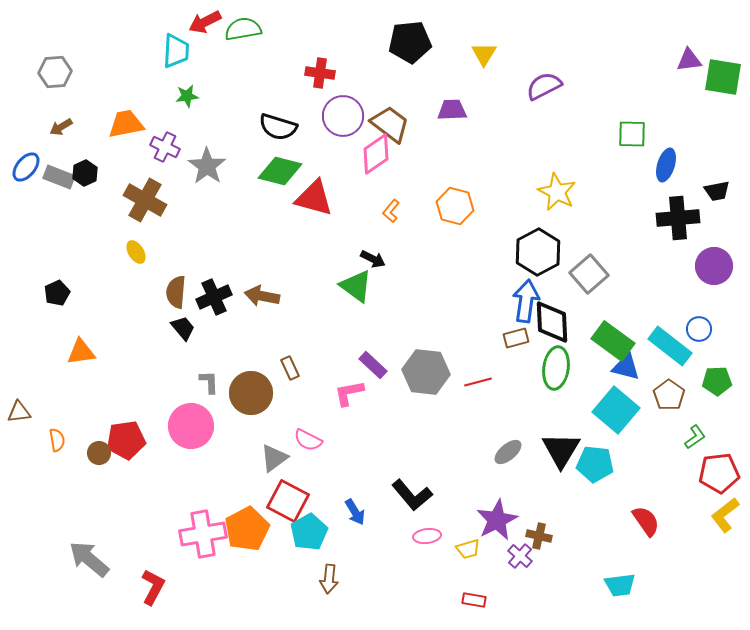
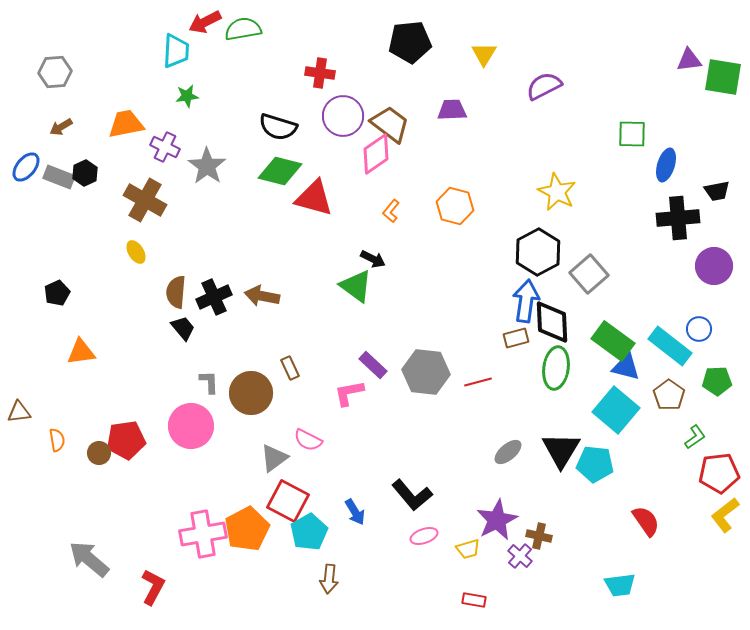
pink ellipse at (427, 536): moved 3 px left; rotated 12 degrees counterclockwise
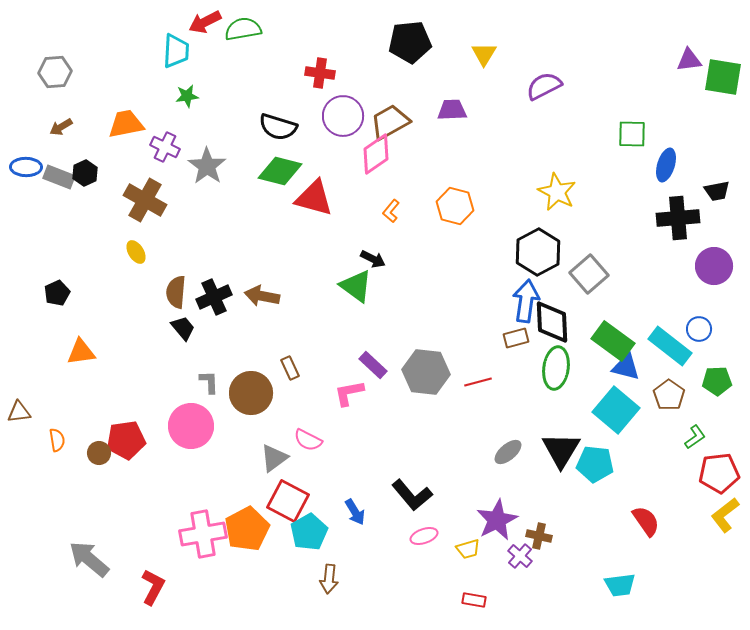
brown trapezoid at (390, 124): moved 2 px up; rotated 66 degrees counterclockwise
blue ellipse at (26, 167): rotated 52 degrees clockwise
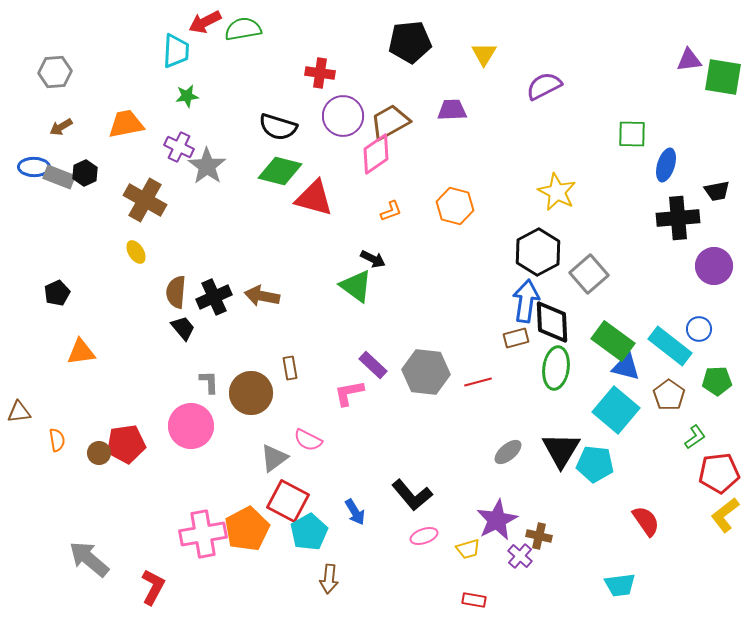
purple cross at (165, 147): moved 14 px right
blue ellipse at (26, 167): moved 8 px right
orange L-shape at (391, 211): rotated 150 degrees counterclockwise
brown rectangle at (290, 368): rotated 15 degrees clockwise
red pentagon at (126, 440): moved 4 px down
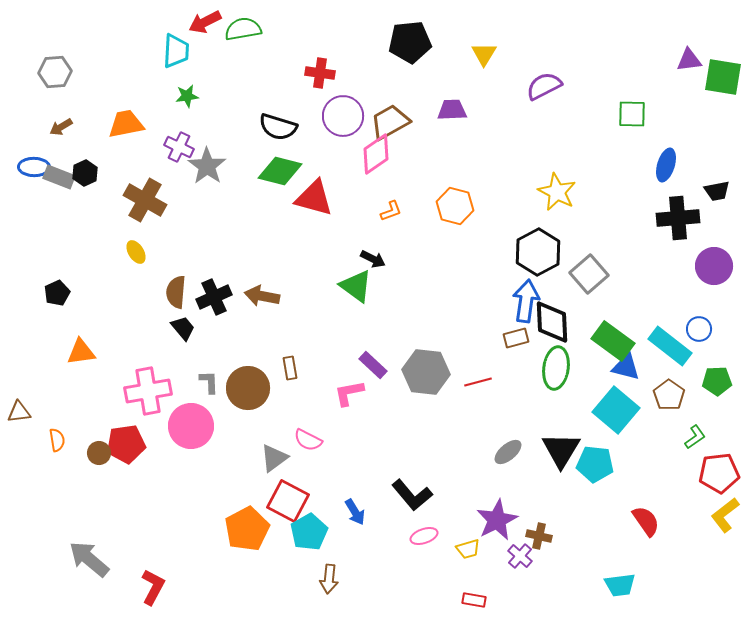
green square at (632, 134): moved 20 px up
brown circle at (251, 393): moved 3 px left, 5 px up
pink cross at (203, 534): moved 55 px left, 143 px up
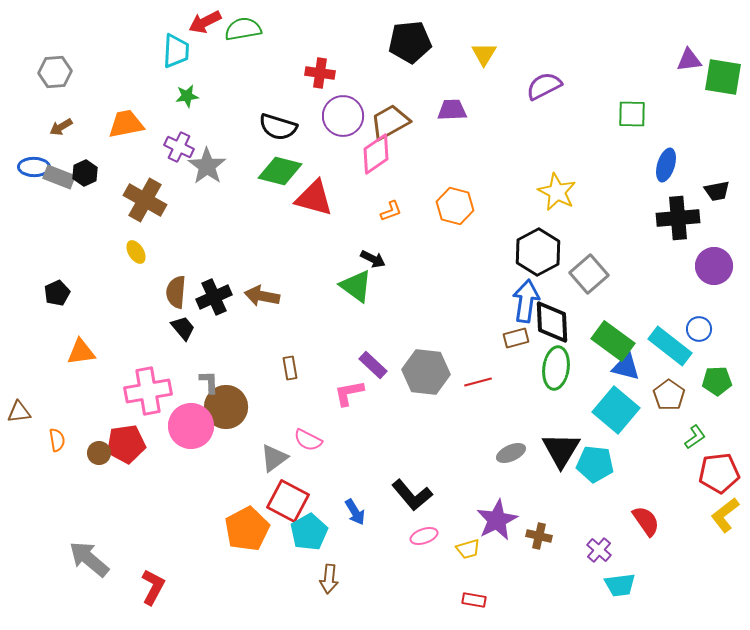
brown circle at (248, 388): moved 22 px left, 19 px down
gray ellipse at (508, 452): moved 3 px right, 1 px down; rotated 16 degrees clockwise
purple cross at (520, 556): moved 79 px right, 6 px up
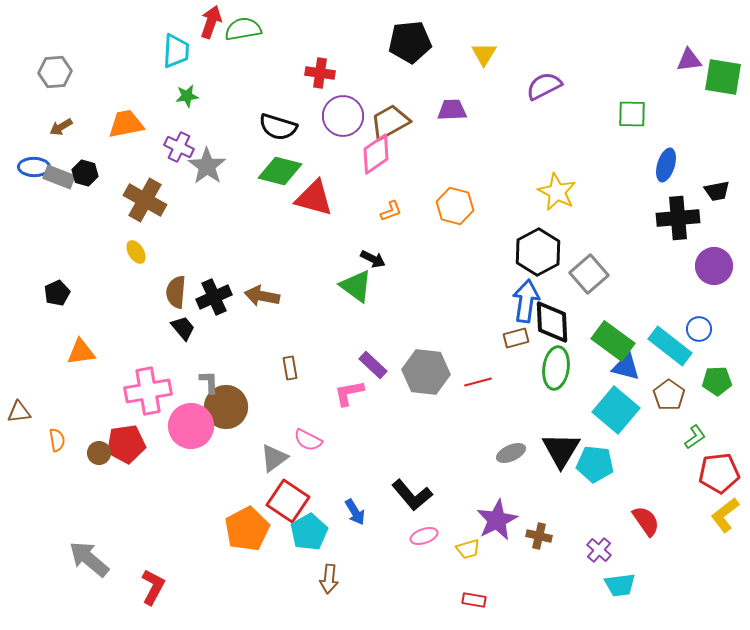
red arrow at (205, 22): moved 6 px right; rotated 136 degrees clockwise
black hexagon at (85, 173): rotated 20 degrees counterclockwise
red square at (288, 501): rotated 6 degrees clockwise
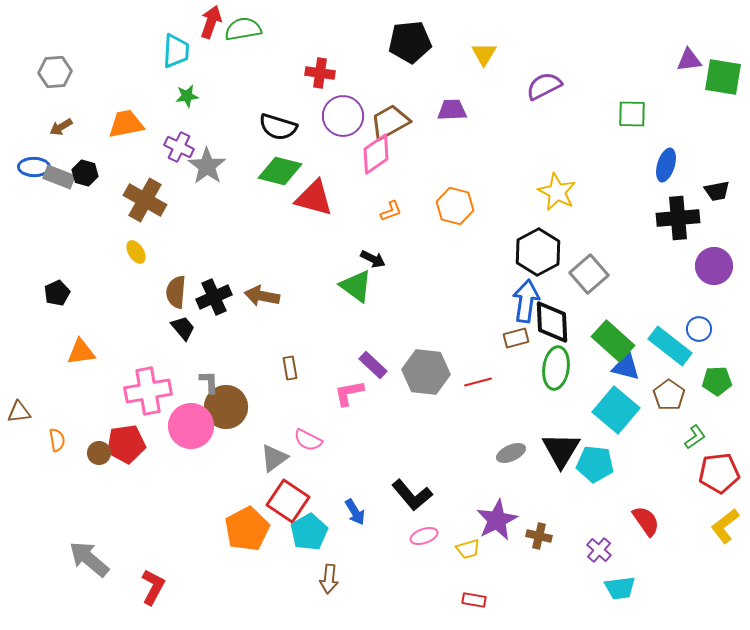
green rectangle at (613, 341): rotated 6 degrees clockwise
yellow L-shape at (725, 515): moved 11 px down
cyan trapezoid at (620, 585): moved 3 px down
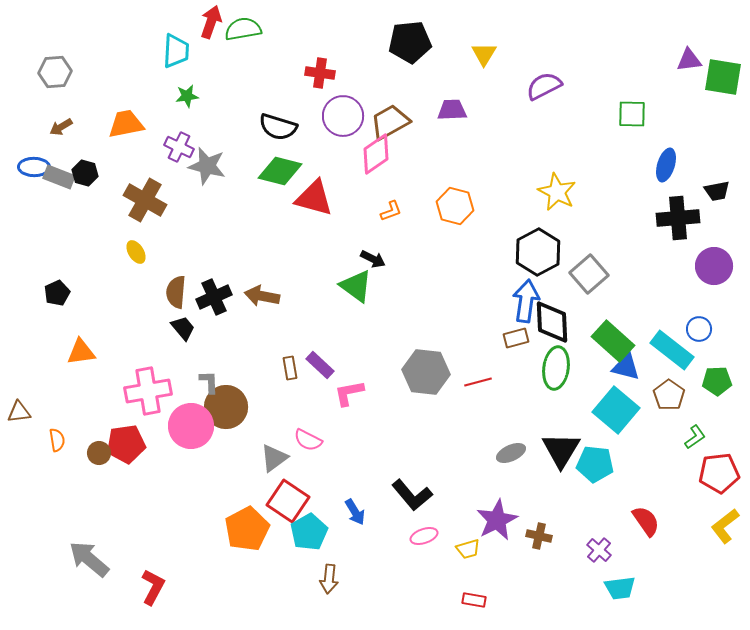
gray star at (207, 166): rotated 21 degrees counterclockwise
cyan rectangle at (670, 346): moved 2 px right, 4 px down
purple rectangle at (373, 365): moved 53 px left
